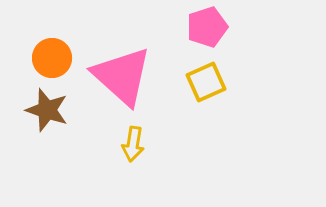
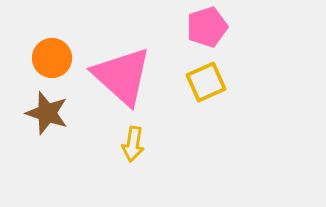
brown star: moved 3 px down
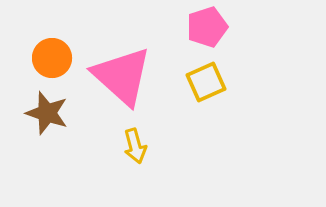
yellow arrow: moved 2 px right, 2 px down; rotated 24 degrees counterclockwise
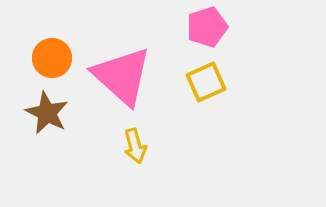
brown star: rotated 9 degrees clockwise
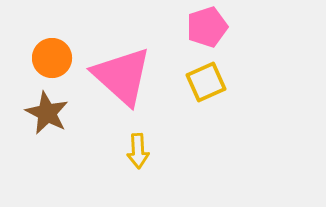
yellow arrow: moved 3 px right, 5 px down; rotated 12 degrees clockwise
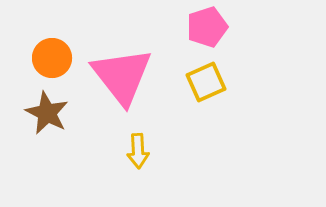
pink triangle: rotated 10 degrees clockwise
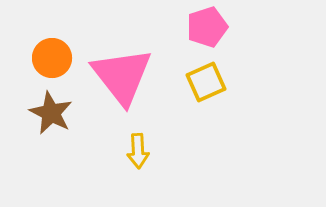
brown star: moved 4 px right
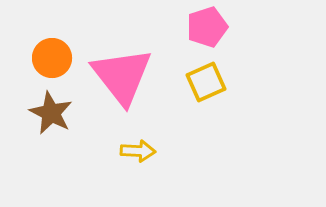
yellow arrow: rotated 84 degrees counterclockwise
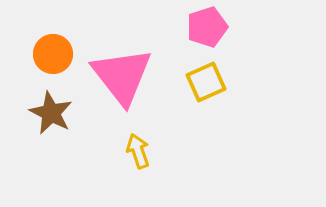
orange circle: moved 1 px right, 4 px up
yellow arrow: rotated 112 degrees counterclockwise
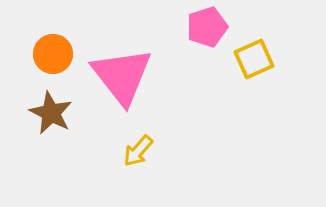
yellow square: moved 48 px right, 23 px up
yellow arrow: rotated 120 degrees counterclockwise
